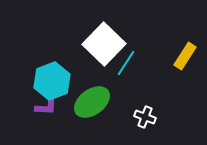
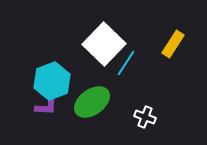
yellow rectangle: moved 12 px left, 12 px up
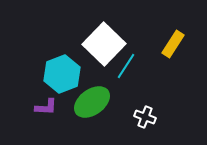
cyan line: moved 3 px down
cyan hexagon: moved 10 px right, 7 px up
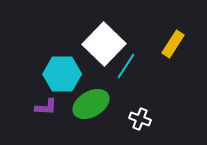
cyan hexagon: rotated 21 degrees clockwise
green ellipse: moved 1 px left, 2 px down; rotated 6 degrees clockwise
white cross: moved 5 px left, 2 px down
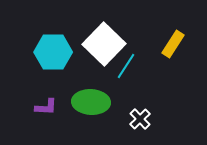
cyan hexagon: moved 9 px left, 22 px up
green ellipse: moved 2 px up; rotated 33 degrees clockwise
white cross: rotated 25 degrees clockwise
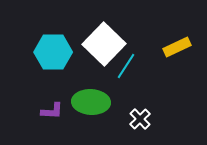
yellow rectangle: moved 4 px right, 3 px down; rotated 32 degrees clockwise
purple L-shape: moved 6 px right, 4 px down
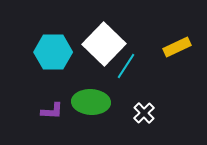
white cross: moved 4 px right, 6 px up
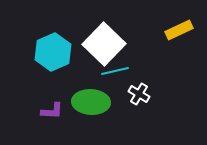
yellow rectangle: moved 2 px right, 17 px up
cyan hexagon: rotated 24 degrees counterclockwise
cyan line: moved 11 px left, 5 px down; rotated 44 degrees clockwise
white cross: moved 5 px left, 19 px up; rotated 15 degrees counterclockwise
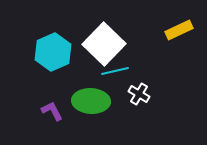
green ellipse: moved 1 px up
purple L-shape: rotated 120 degrees counterclockwise
